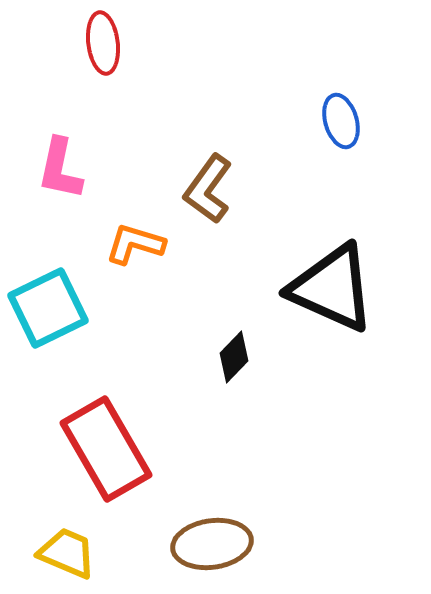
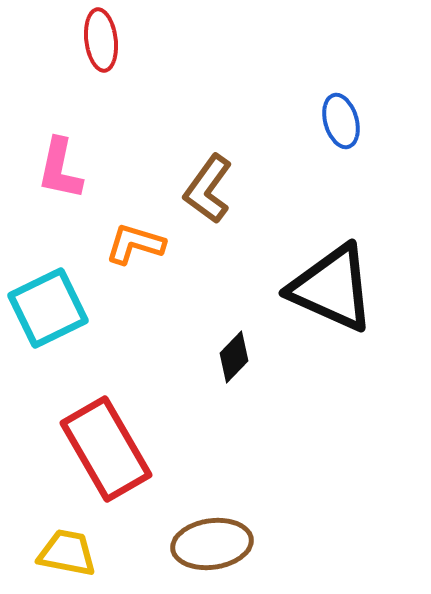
red ellipse: moved 2 px left, 3 px up
yellow trapezoid: rotated 12 degrees counterclockwise
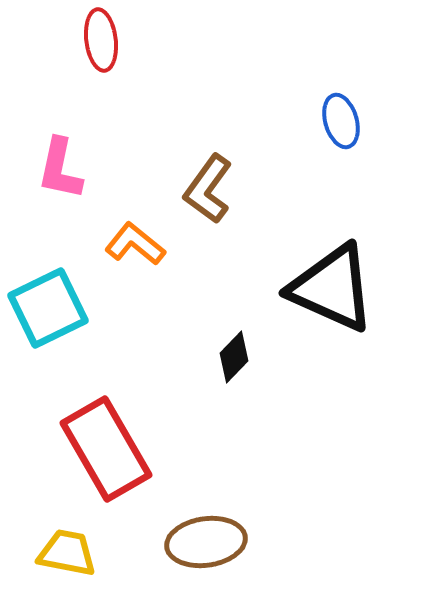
orange L-shape: rotated 22 degrees clockwise
brown ellipse: moved 6 px left, 2 px up
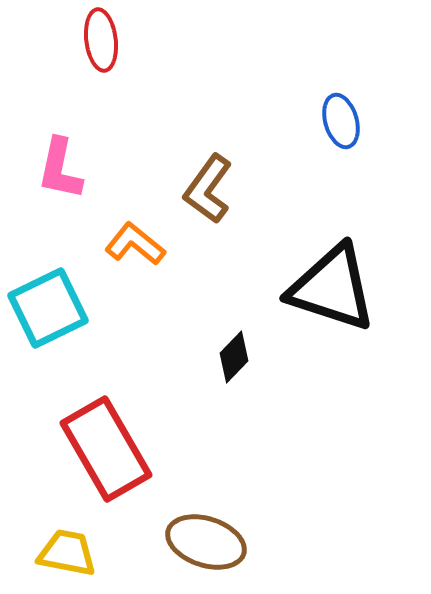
black triangle: rotated 6 degrees counterclockwise
brown ellipse: rotated 26 degrees clockwise
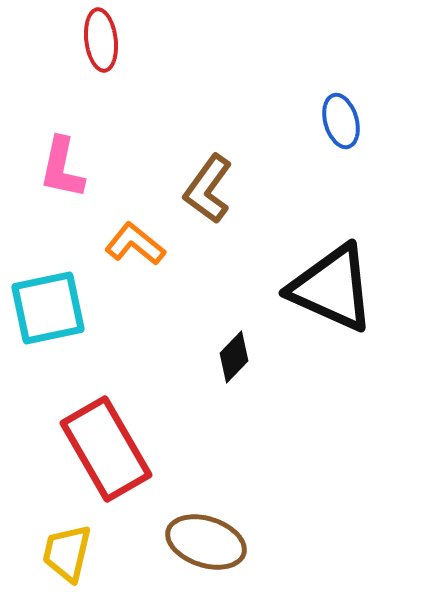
pink L-shape: moved 2 px right, 1 px up
black triangle: rotated 6 degrees clockwise
cyan square: rotated 14 degrees clockwise
yellow trapezoid: rotated 88 degrees counterclockwise
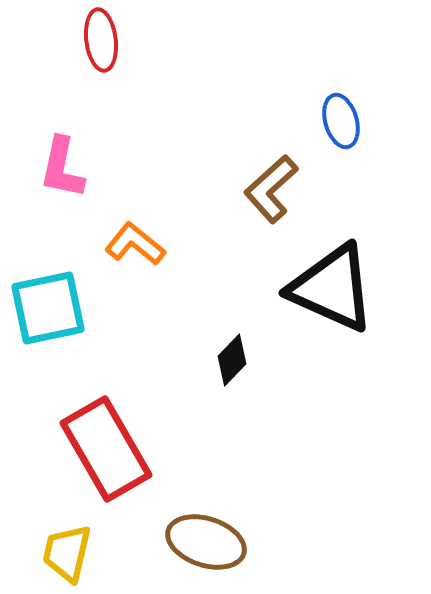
brown L-shape: moved 63 px right; rotated 12 degrees clockwise
black diamond: moved 2 px left, 3 px down
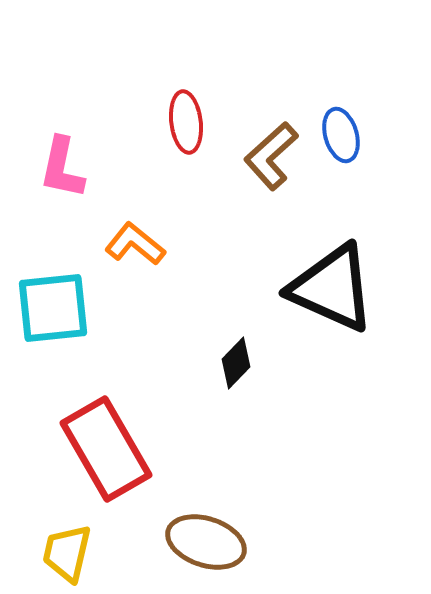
red ellipse: moved 85 px right, 82 px down
blue ellipse: moved 14 px down
brown L-shape: moved 33 px up
cyan square: moved 5 px right; rotated 6 degrees clockwise
black diamond: moved 4 px right, 3 px down
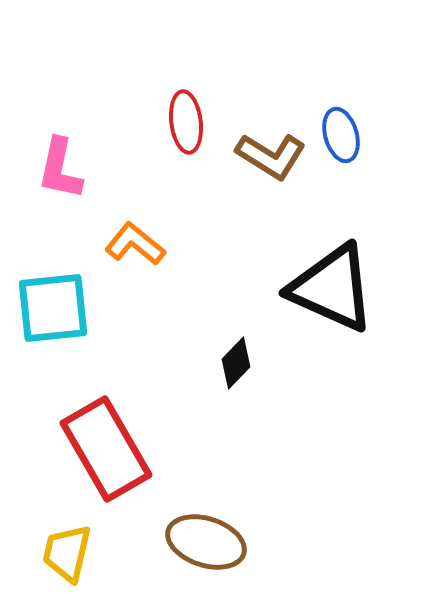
brown L-shape: rotated 106 degrees counterclockwise
pink L-shape: moved 2 px left, 1 px down
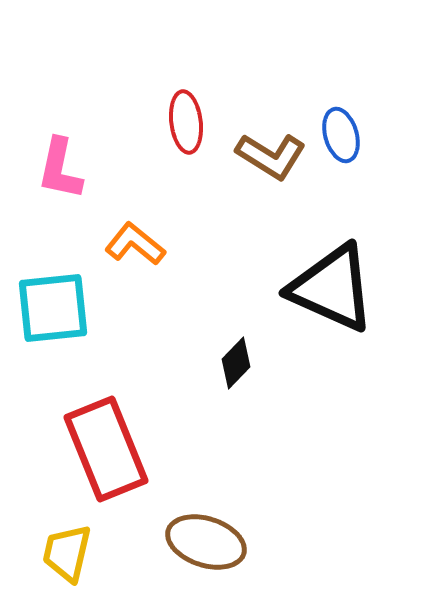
red rectangle: rotated 8 degrees clockwise
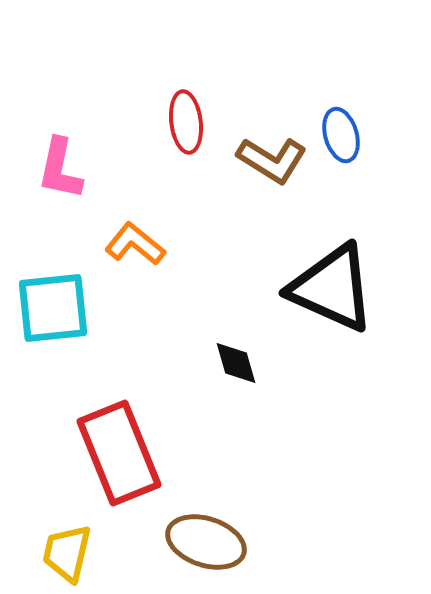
brown L-shape: moved 1 px right, 4 px down
black diamond: rotated 60 degrees counterclockwise
red rectangle: moved 13 px right, 4 px down
